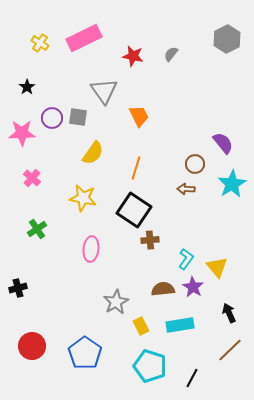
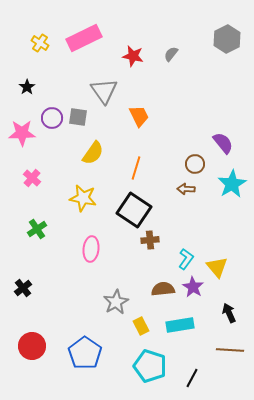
black cross: moved 5 px right; rotated 24 degrees counterclockwise
brown line: rotated 48 degrees clockwise
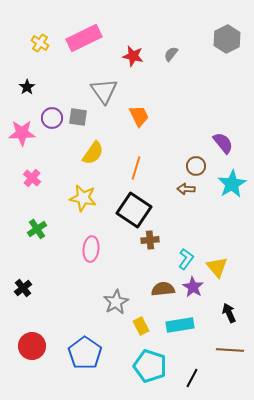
brown circle: moved 1 px right, 2 px down
